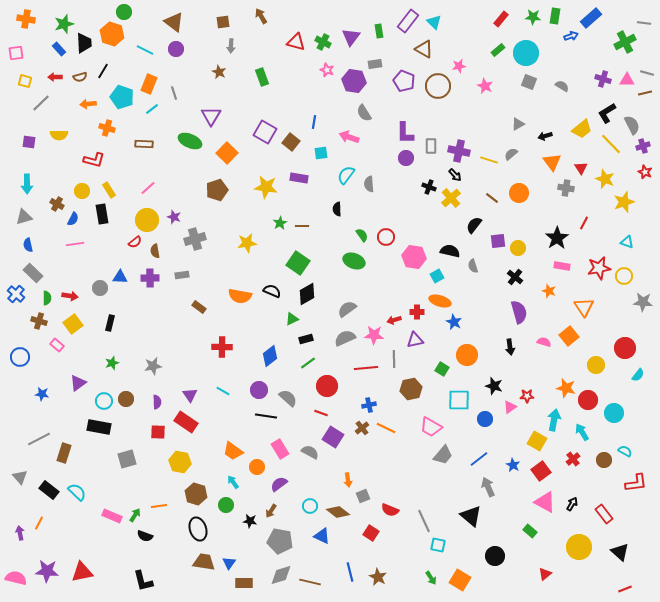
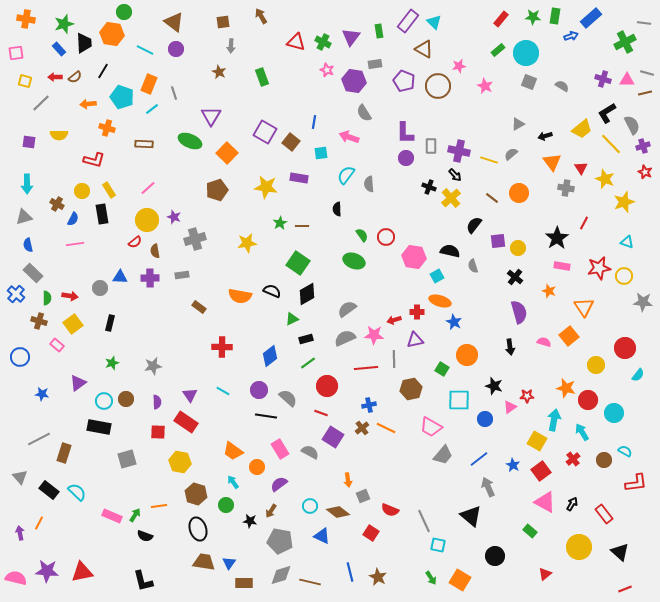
orange hexagon at (112, 34): rotated 10 degrees counterclockwise
brown semicircle at (80, 77): moved 5 px left; rotated 24 degrees counterclockwise
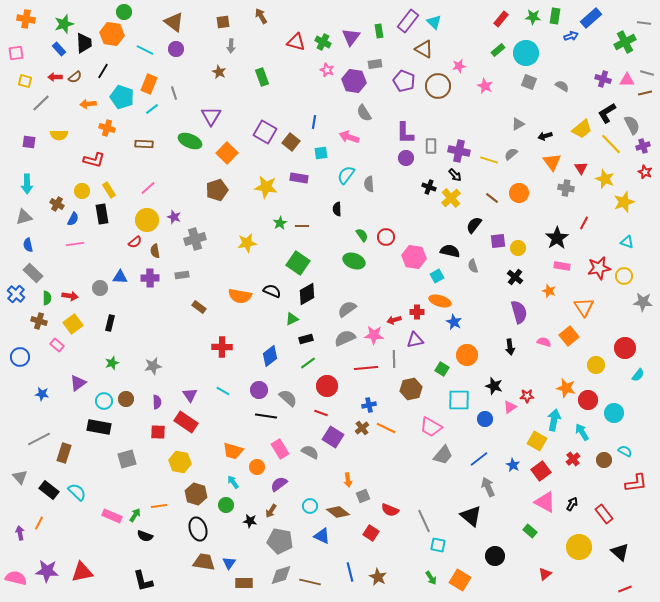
orange trapezoid at (233, 451): rotated 20 degrees counterclockwise
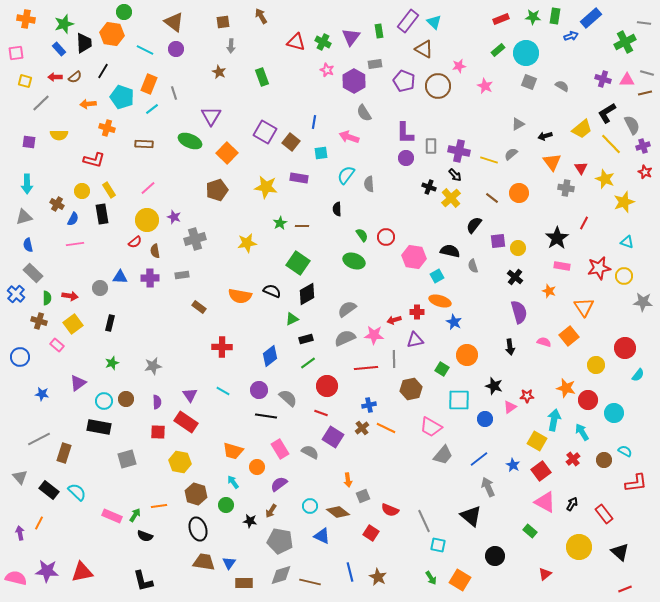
red rectangle at (501, 19): rotated 28 degrees clockwise
purple hexagon at (354, 81): rotated 20 degrees clockwise
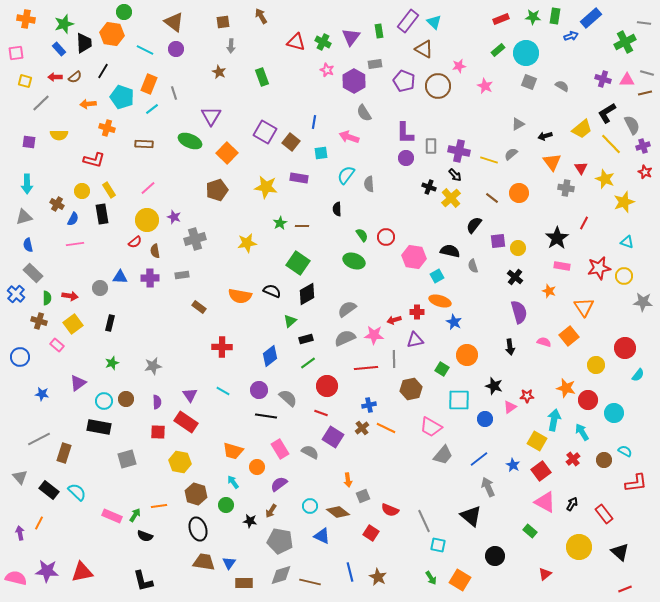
green triangle at (292, 319): moved 2 px left, 2 px down; rotated 16 degrees counterclockwise
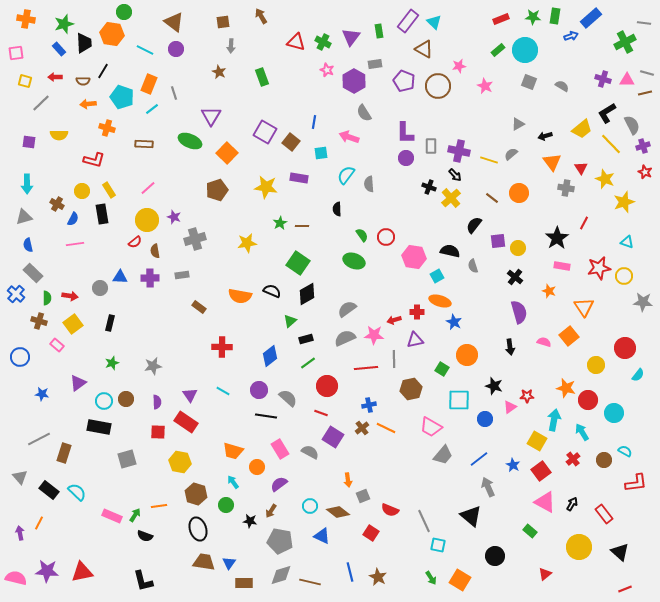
cyan circle at (526, 53): moved 1 px left, 3 px up
brown semicircle at (75, 77): moved 8 px right, 4 px down; rotated 40 degrees clockwise
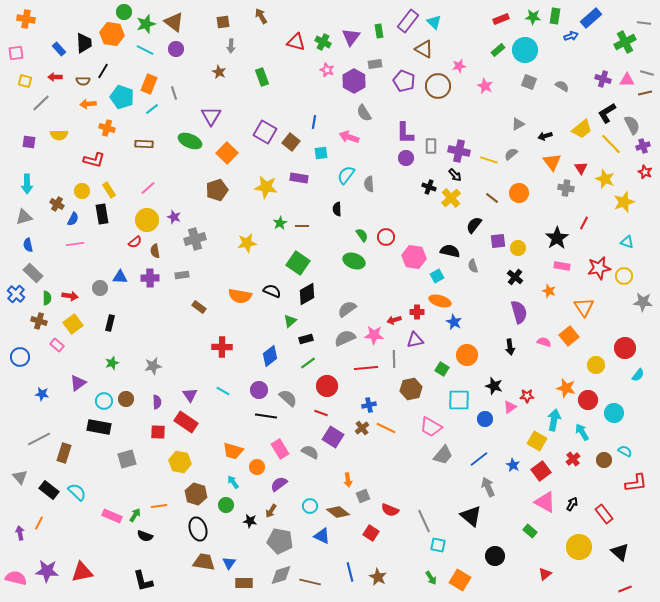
green star at (64, 24): moved 82 px right
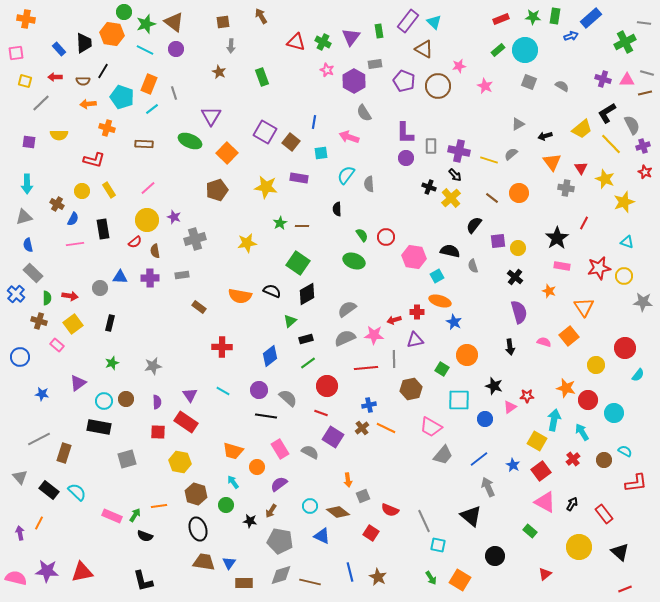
black rectangle at (102, 214): moved 1 px right, 15 px down
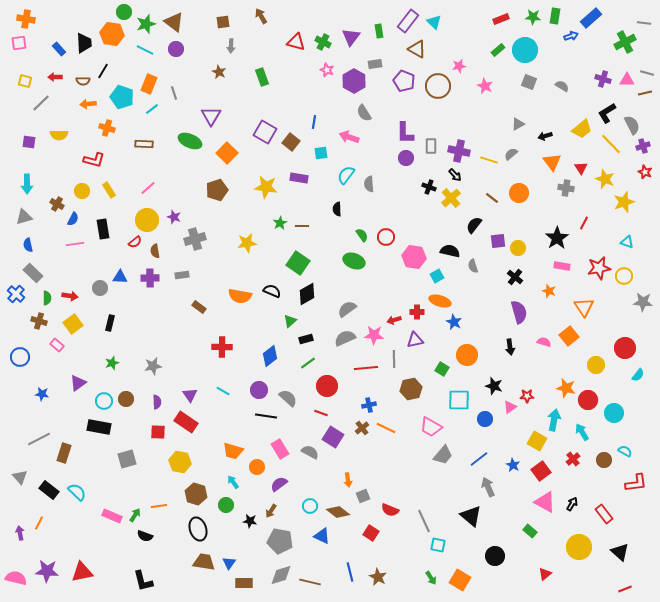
brown triangle at (424, 49): moved 7 px left
pink square at (16, 53): moved 3 px right, 10 px up
